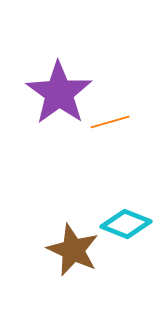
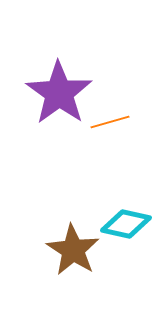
cyan diamond: rotated 9 degrees counterclockwise
brown star: rotated 8 degrees clockwise
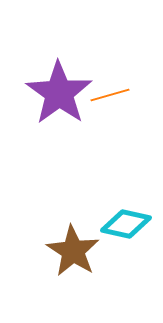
orange line: moved 27 px up
brown star: moved 1 px down
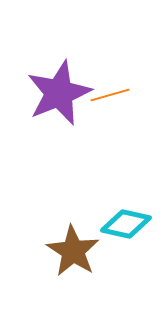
purple star: rotated 14 degrees clockwise
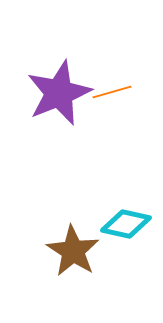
orange line: moved 2 px right, 3 px up
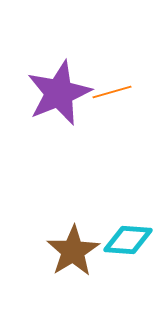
cyan diamond: moved 2 px right, 16 px down; rotated 9 degrees counterclockwise
brown star: rotated 8 degrees clockwise
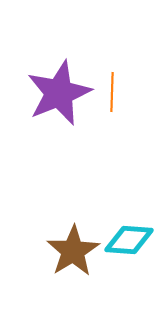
orange line: rotated 72 degrees counterclockwise
cyan diamond: moved 1 px right
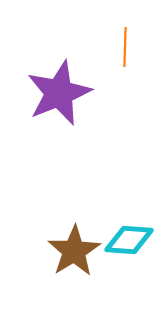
orange line: moved 13 px right, 45 px up
brown star: moved 1 px right
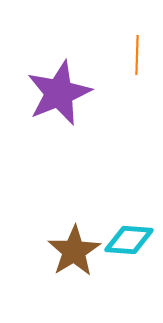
orange line: moved 12 px right, 8 px down
